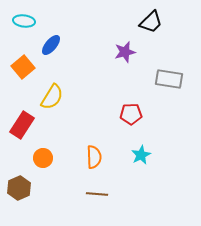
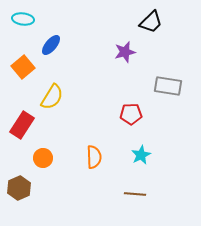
cyan ellipse: moved 1 px left, 2 px up
gray rectangle: moved 1 px left, 7 px down
brown line: moved 38 px right
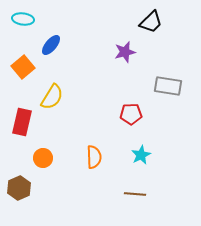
red rectangle: moved 3 px up; rotated 20 degrees counterclockwise
